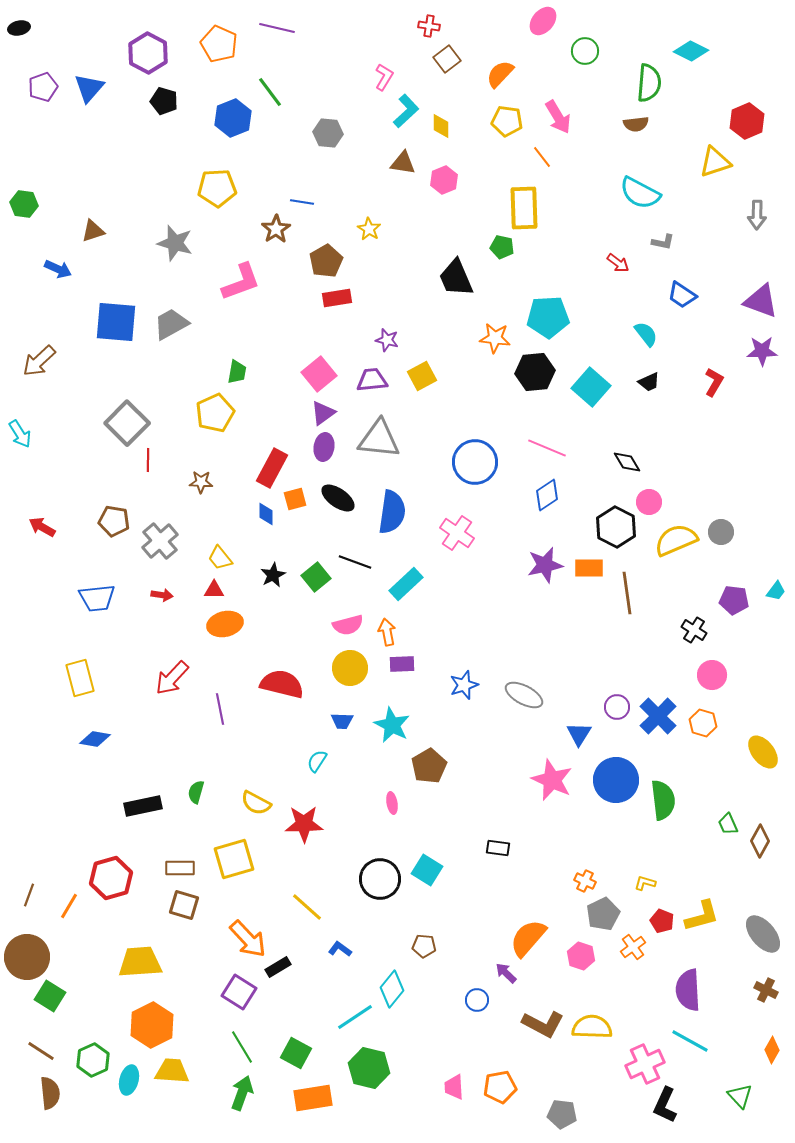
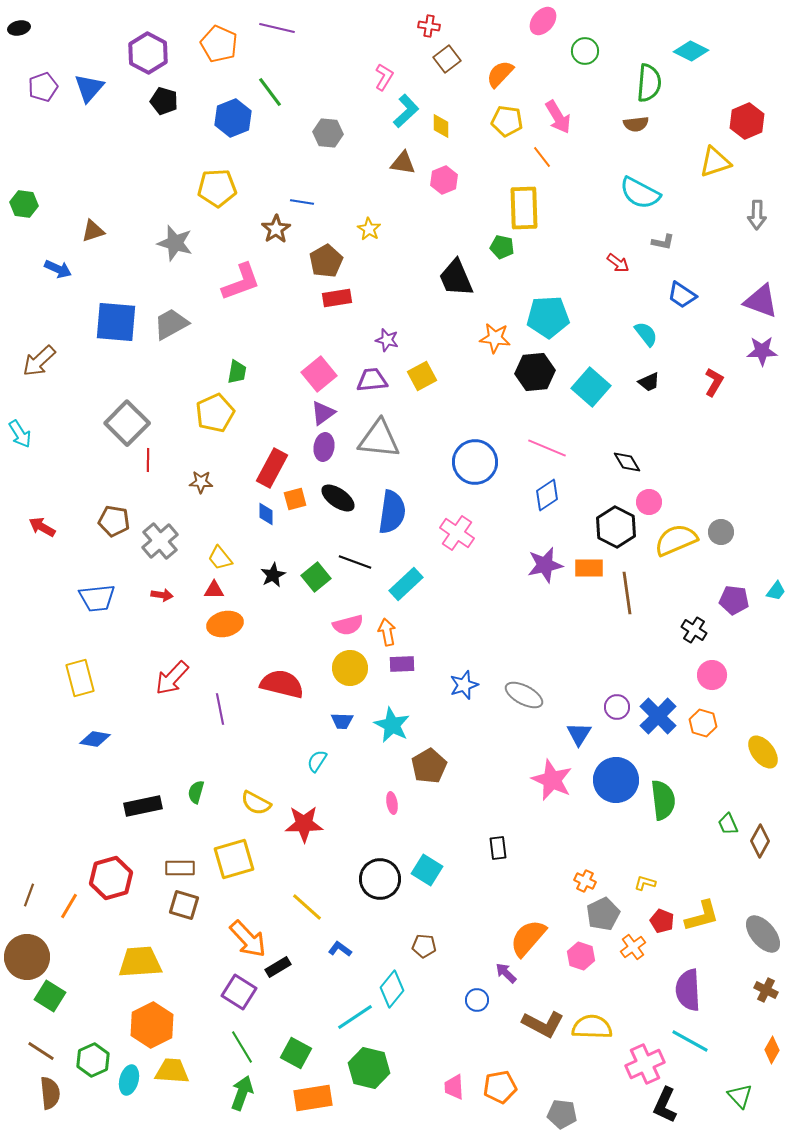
black rectangle at (498, 848): rotated 75 degrees clockwise
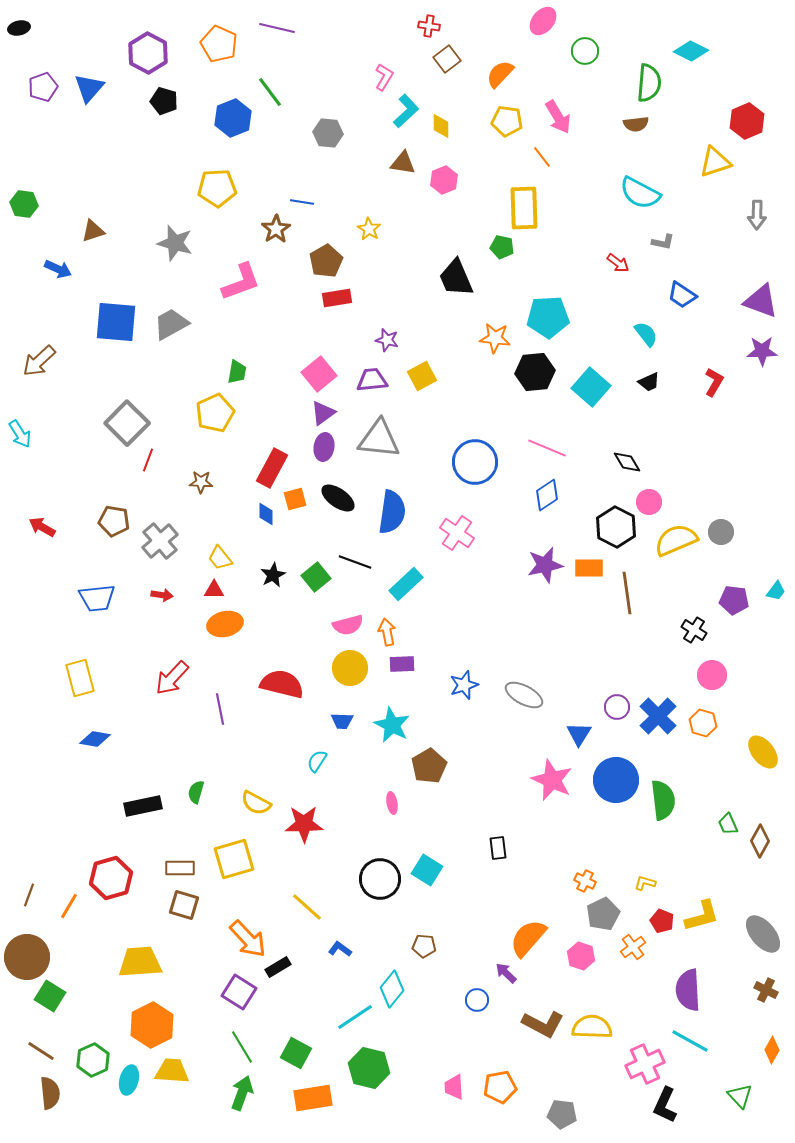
red line at (148, 460): rotated 20 degrees clockwise
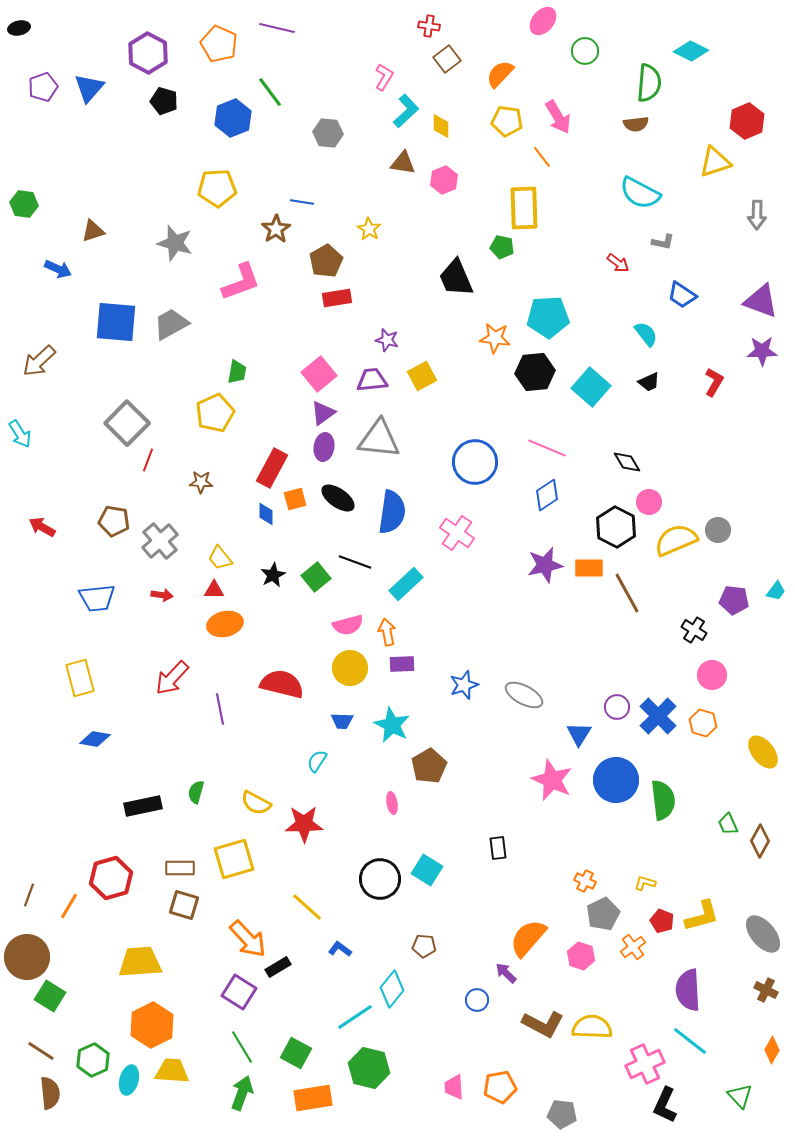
gray circle at (721, 532): moved 3 px left, 2 px up
brown line at (627, 593): rotated 21 degrees counterclockwise
cyan line at (690, 1041): rotated 9 degrees clockwise
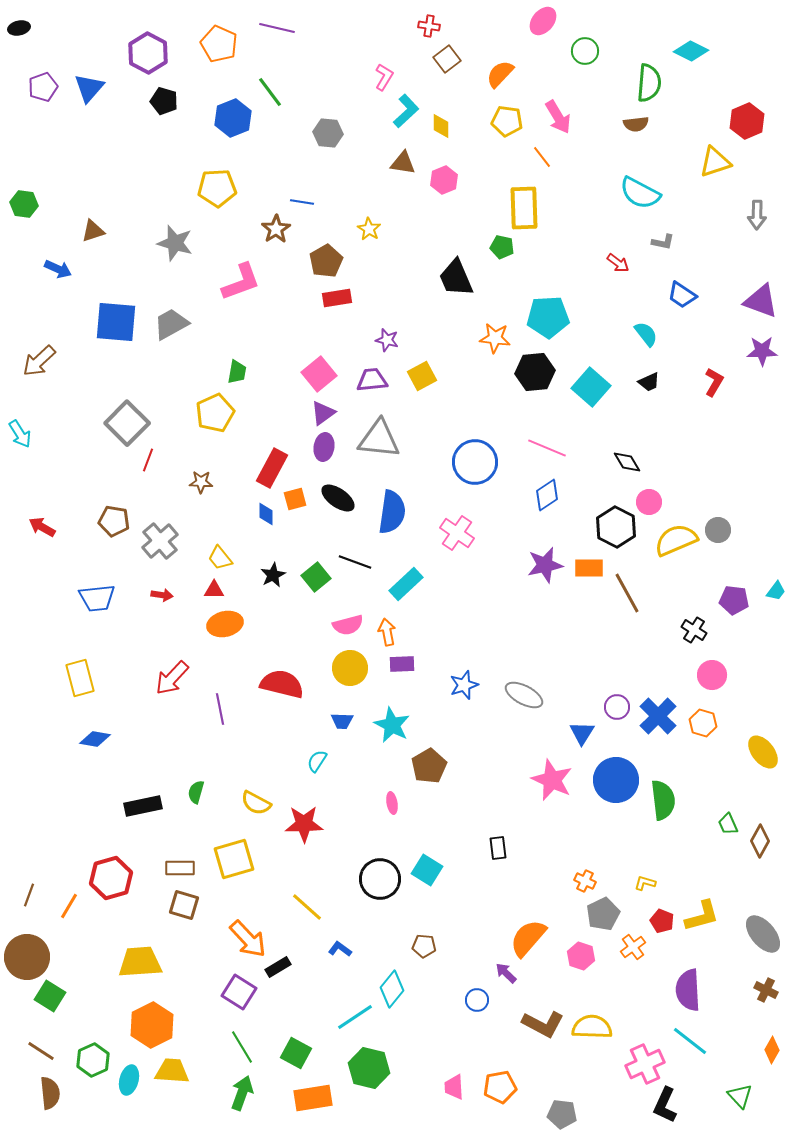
blue triangle at (579, 734): moved 3 px right, 1 px up
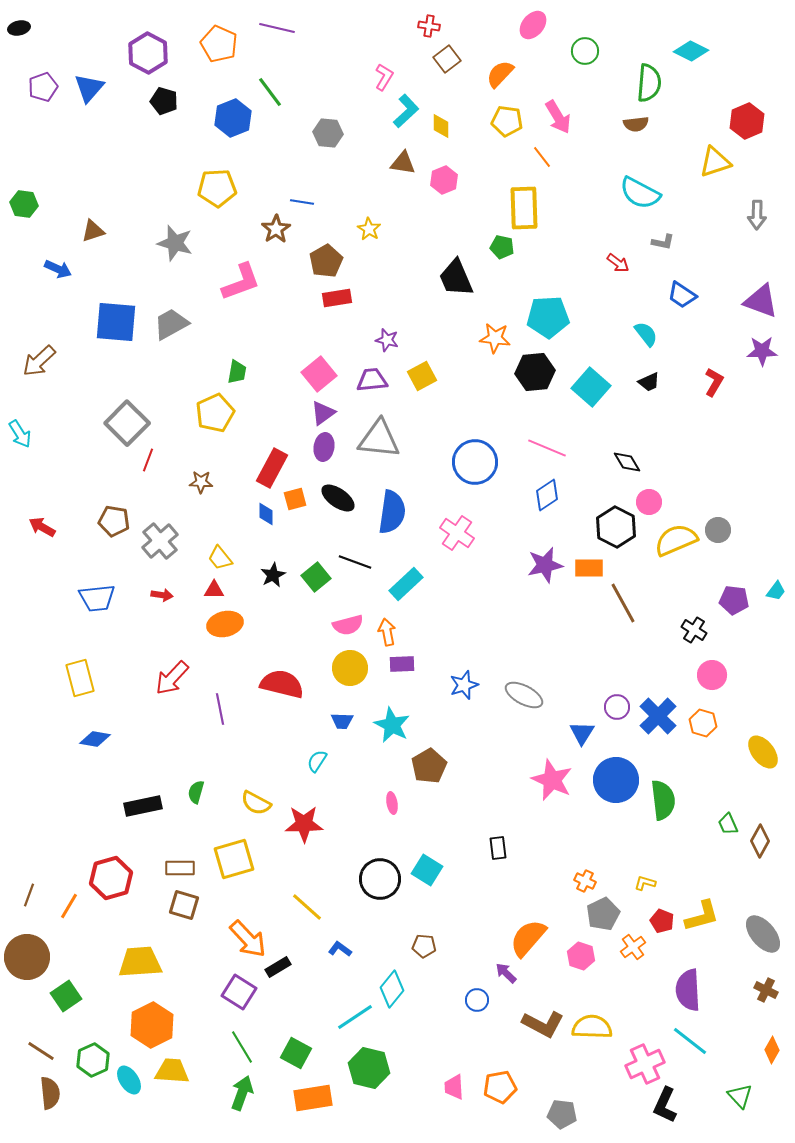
pink ellipse at (543, 21): moved 10 px left, 4 px down
brown line at (627, 593): moved 4 px left, 10 px down
green square at (50, 996): moved 16 px right; rotated 24 degrees clockwise
cyan ellipse at (129, 1080): rotated 48 degrees counterclockwise
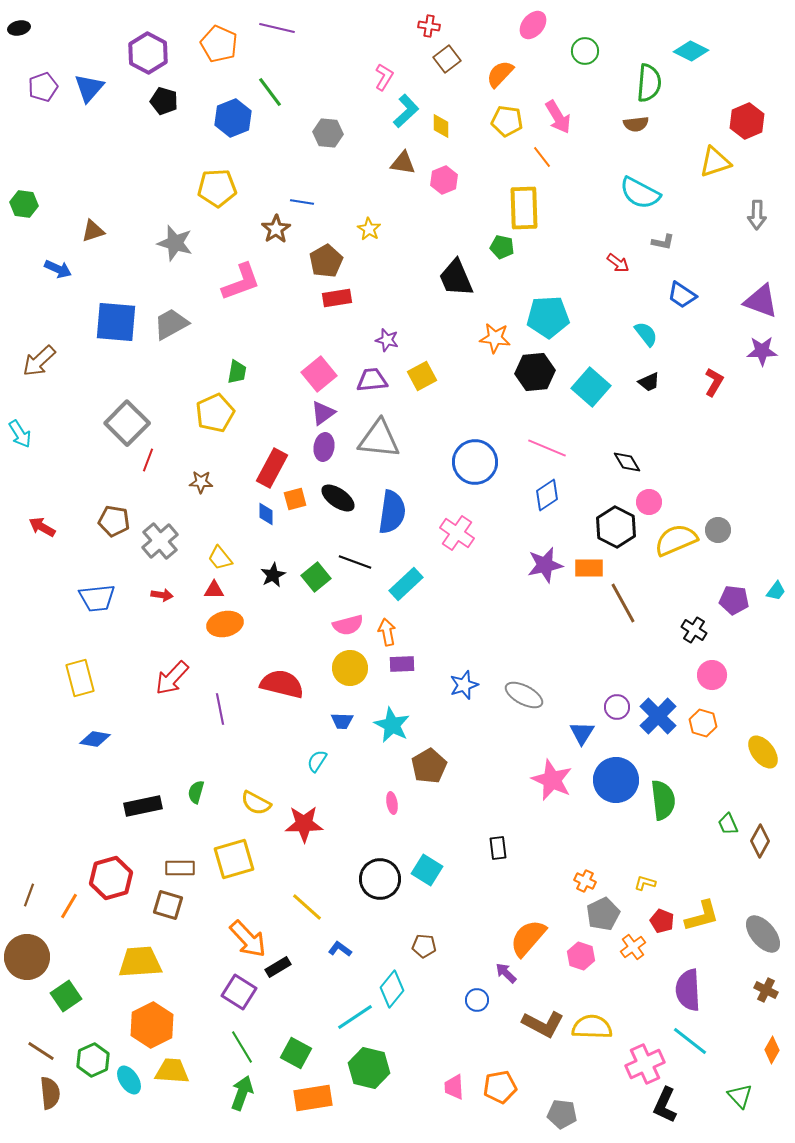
brown square at (184, 905): moved 16 px left
